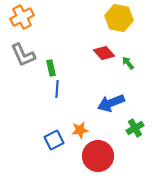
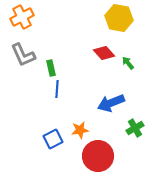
blue square: moved 1 px left, 1 px up
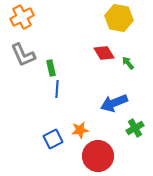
red diamond: rotated 10 degrees clockwise
blue arrow: moved 3 px right
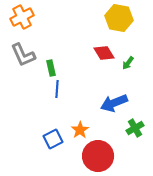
green arrow: rotated 104 degrees counterclockwise
orange star: rotated 24 degrees counterclockwise
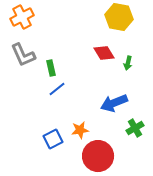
yellow hexagon: moved 1 px up
green arrow: rotated 24 degrees counterclockwise
blue line: rotated 48 degrees clockwise
orange star: rotated 24 degrees clockwise
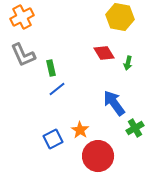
yellow hexagon: moved 1 px right
blue arrow: rotated 76 degrees clockwise
orange star: rotated 30 degrees counterclockwise
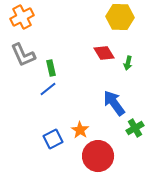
yellow hexagon: rotated 8 degrees counterclockwise
blue line: moved 9 px left
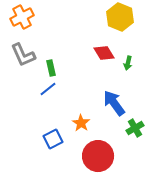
yellow hexagon: rotated 20 degrees clockwise
orange star: moved 1 px right, 7 px up
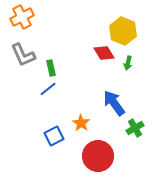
yellow hexagon: moved 3 px right, 14 px down
blue square: moved 1 px right, 3 px up
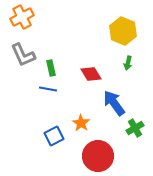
red diamond: moved 13 px left, 21 px down
blue line: rotated 48 degrees clockwise
